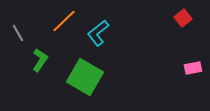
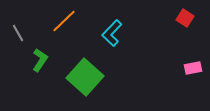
red square: moved 2 px right; rotated 18 degrees counterclockwise
cyan L-shape: moved 14 px right; rotated 8 degrees counterclockwise
green square: rotated 12 degrees clockwise
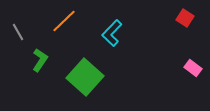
gray line: moved 1 px up
pink rectangle: rotated 48 degrees clockwise
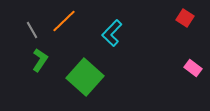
gray line: moved 14 px right, 2 px up
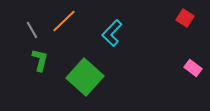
green L-shape: rotated 20 degrees counterclockwise
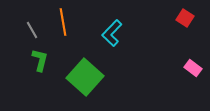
orange line: moved 1 px left, 1 px down; rotated 56 degrees counterclockwise
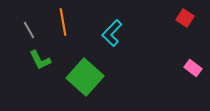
gray line: moved 3 px left
green L-shape: rotated 140 degrees clockwise
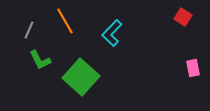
red square: moved 2 px left, 1 px up
orange line: moved 2 px right, 1 px up; rotated 20 degrees counterclockwise
gray line: rotated 54 degrees clockwise
pink rectangle: rotated 42 degrees clockwise
green square: moved 4 px left
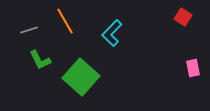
gray line: rotated 48 degrees clockwise
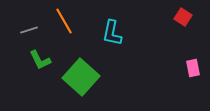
orange line: moved 1 px left
cyan L-shape: rotated 32 degrees counterclockwise
